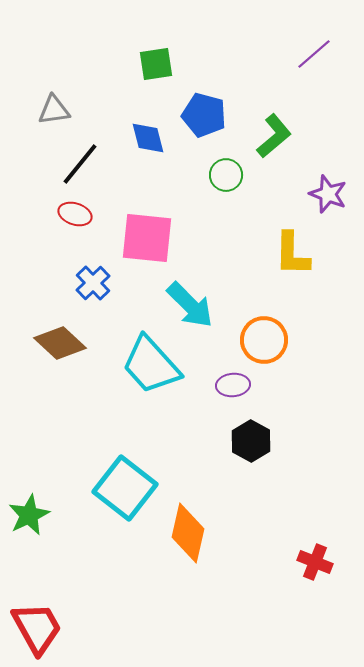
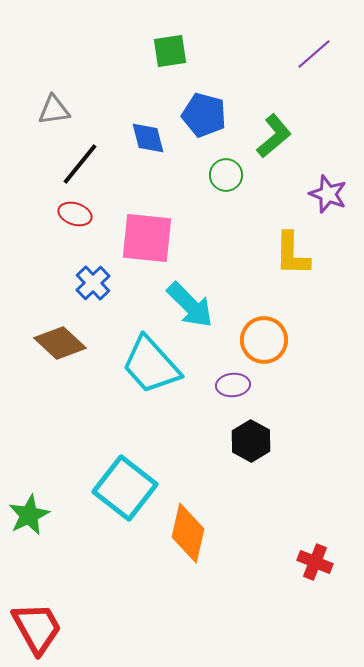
green square: moved 14 px right, 13 px up
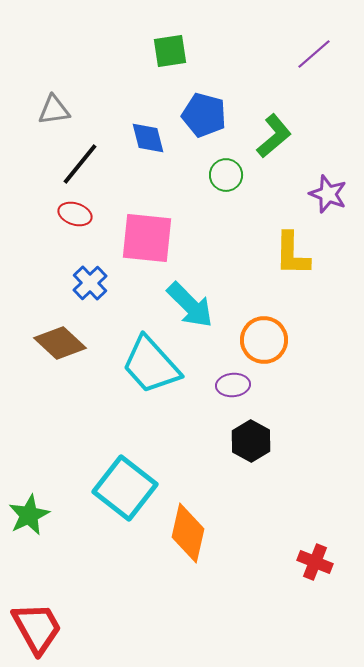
blue cross: moved 3 px left
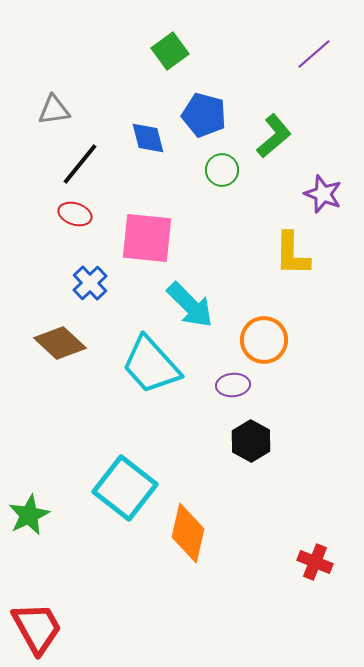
green square: rotated 27 degrees counterclockwise
green circle: moved 4 px left, 5 px up
purple star: moved 5 px left
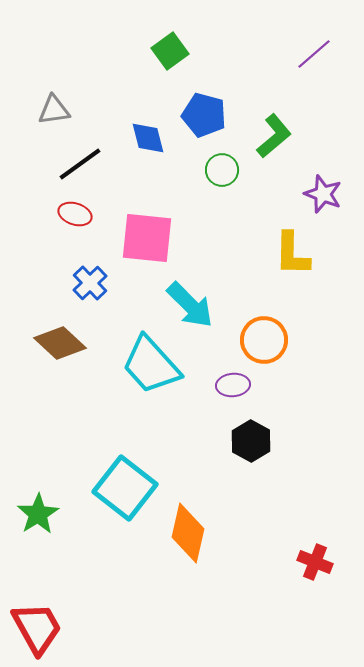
black line: rotated 15 degrees clockwise
green star: moved 9 px right, 1 px up; rotated 6 degrees counterclockwise
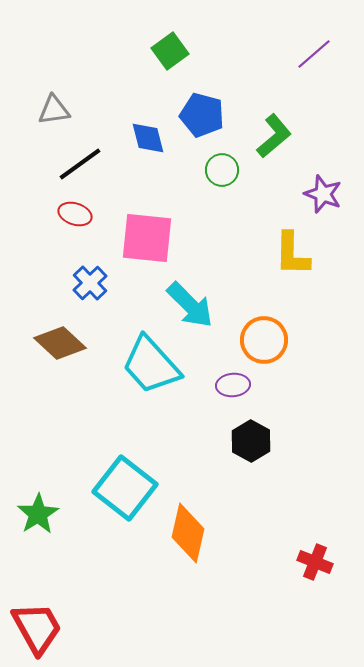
blue pentagon: moved 2 px left
